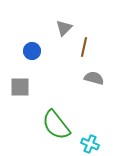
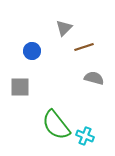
brown line: rotated 60 degrees clockwise
cyan cross: moved 5 px left, 8 px up
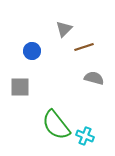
gray triangle: moved 1 px down
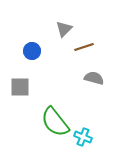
green semicircle: moved 1 px left, 3 px up
cyan cross: moved 2 px left, 1 px down
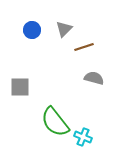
blue circle: moved 21 px up
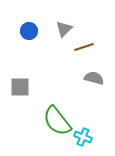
blue circle: moved 3 px left, 1 px down
green semicircle: moved 2 px right, 1 px up
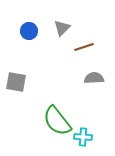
gray triangle: moved 2 px left, 1 px up
gray semicircle: rotated 18 degrees counterclockwise
gray square: moved 4 px left, 5 px up; rotated 10 degrees clockwise
cyan cross: rotated 18 degrees counterclockwise
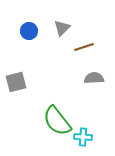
gray square: rotated 25 degrees counterclockwise
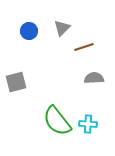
cyan cross: moved 5 px right, 13 px up
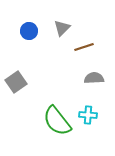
gray square: rotated 20 degrees counterclockwise
cyan cross: moved 9 px up
